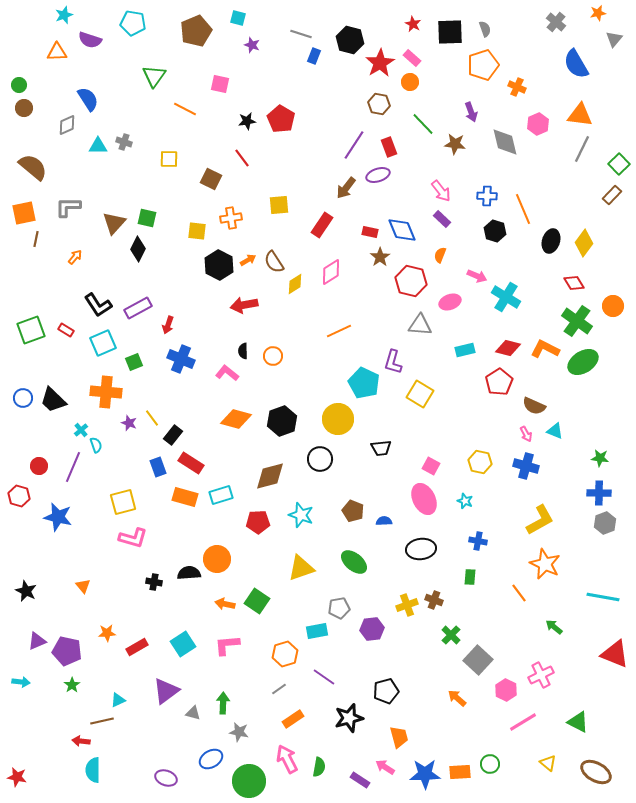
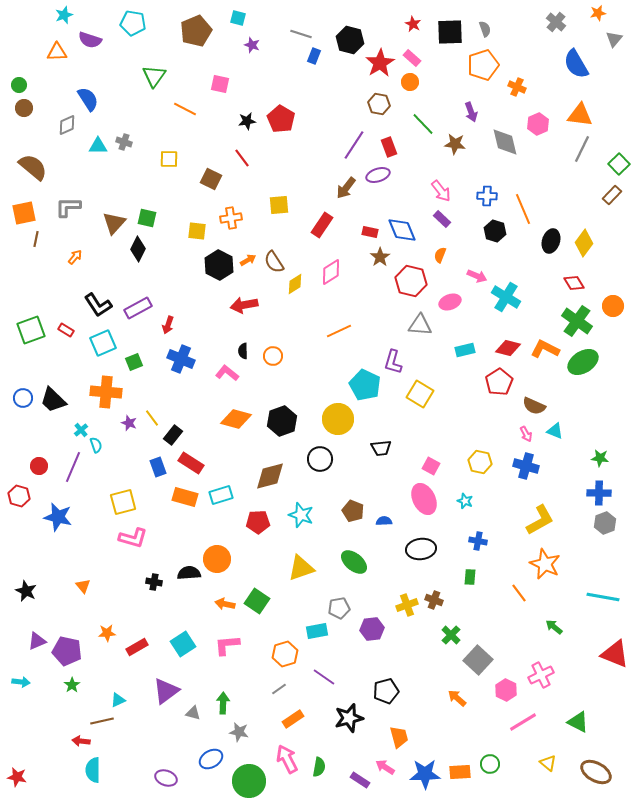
cyan pentagon at (364, 383): moved 1 px right, 2 px down
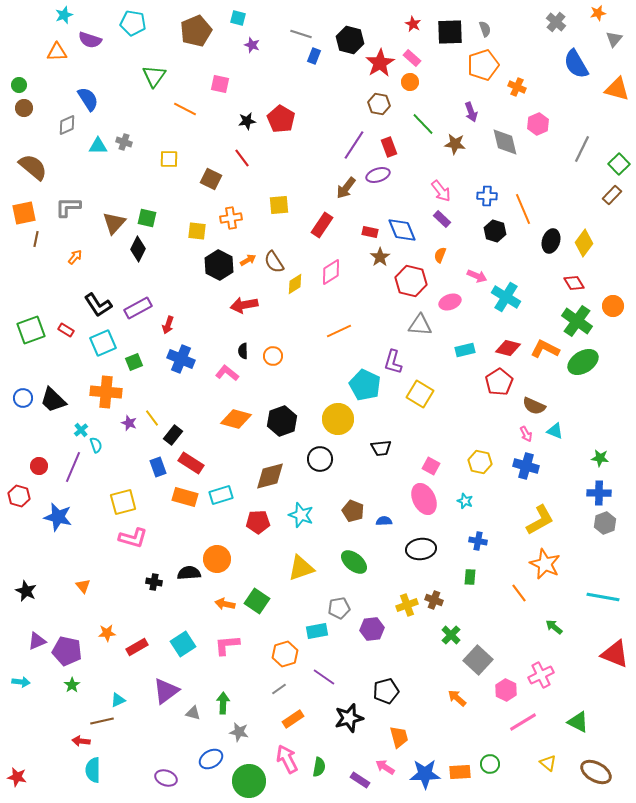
orange triangle at (580, 115): moved 37 px right, 26 px up; rotated 8 degrees clockwise
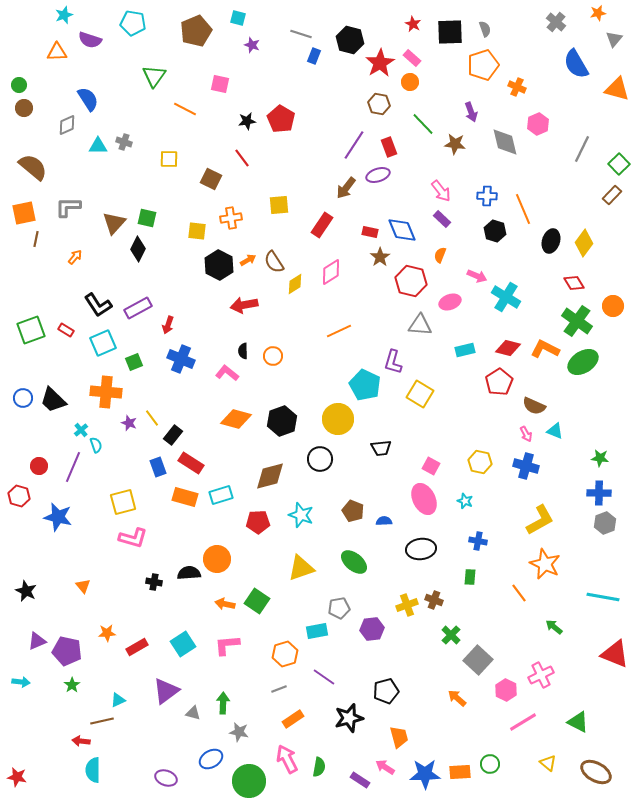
gray line at (279, 689): rotated 14 degrees clockwise
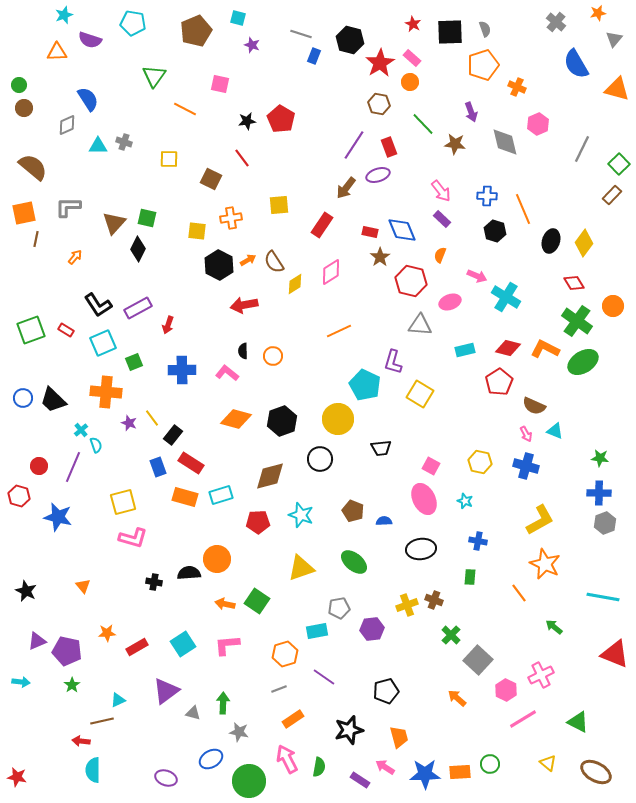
blue cross at (181, 359): moved 1 px right, 11 px down; rotated 24 degrees counterclockwise
black star at (349, 718): moved 12 px down
pink line at (523, 722): moved 3 px up
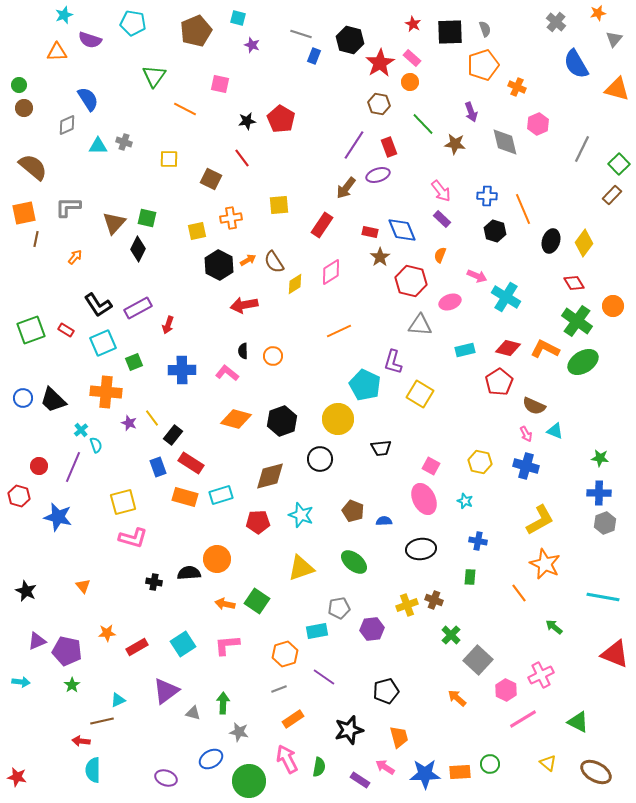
yellow square at (197, 231): rotated 18 degrees counterclockwise
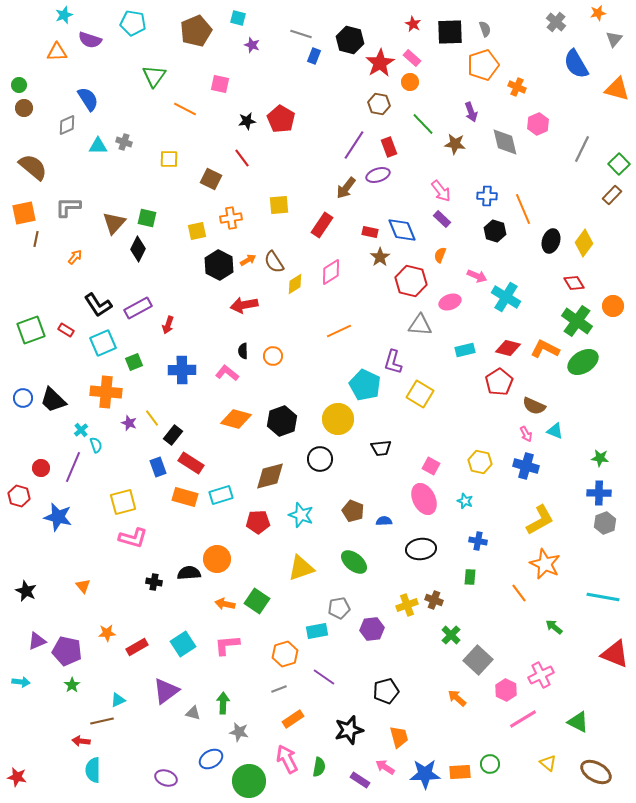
red circle at (39, 466): moved 2 px right, 2 px down
